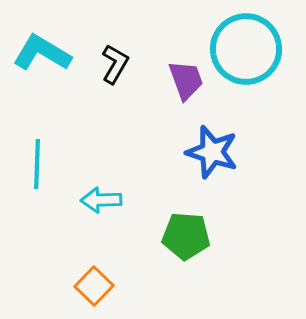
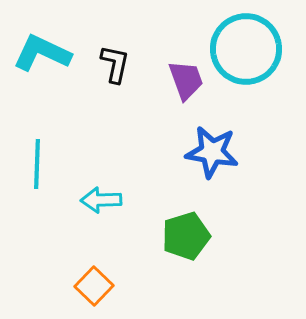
cyan L-shape: rotated 6 degrees counterclockwise
black L-shape: rotated 18 degrees counterclockwise
blue star: rotated 8 degrees counterclockwise
green pentagon: rotated 21 degrees counterclockwise
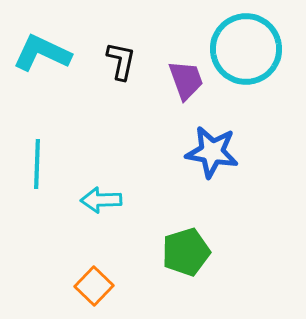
black L-shape: moved 6 px right, 3 px up
green pentagon: moved 16 px down
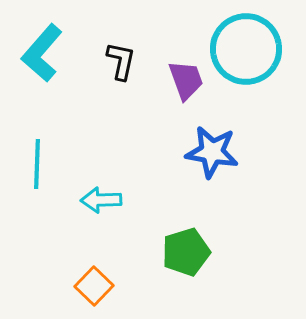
cyan L-shape: rotated 74 degrees counterclockwise
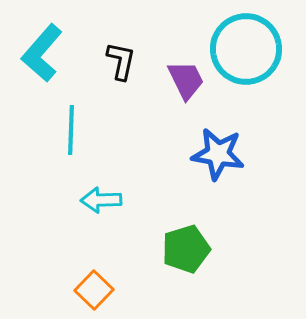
purple trapezoid: rotated 6 degrees counterclockwise
blue star: moved 6 px right, 2 px down
cyan line: moved 34 px right, 34 px up
green pentagon: moved 3 px up
orange square: moved 4 px down
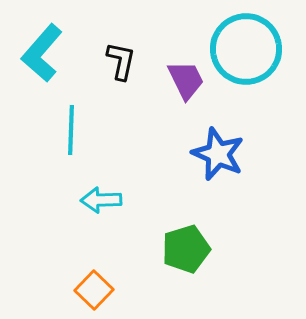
blue star: rotated 14 degrees clockwise
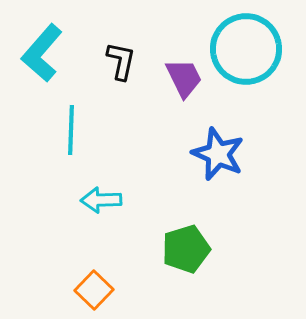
purple trapezoid: moved 2 px left, 2 px up
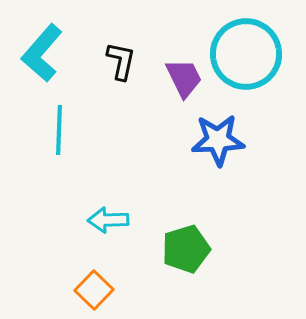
cyan circle: moved 5 px down
cyan line: moved 12 px left
blue star: moved 14 px up; rotated 26 degrees counterclockwise
cyan arrow: moved 7 px right, 20 px down
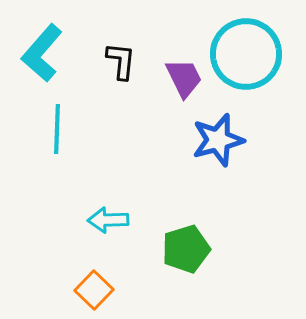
black L-shape: rotated 6 degrees counterclockwise
cyan line: moved 2 px left, 1 px up
blue star: rotated 12 degrees counterclockwise
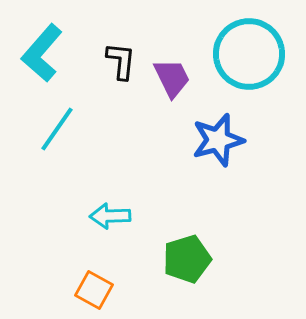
cyan circle: moved 3 px right
purple trapezoid: moved 12 px left
cyan line: rotated 33 degrees clockwise
cyan arrow: moved 2 px right, 4 px up
green pentagon: moved 1 px right, 10 px down
orange square: rotated 15 degrees counterclockwise
